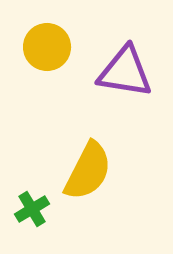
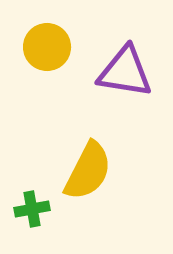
green cross: rotated 20 degrees clockwise
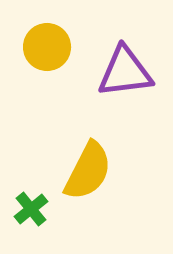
purple triangle: rotated 16 degrees counterclockwise
green cross: moved 1 px left; rotated 28 degrees counterclockwise
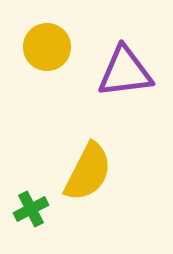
yellow semicircle: moved 1 px down
green cross: rotated 12 degrees clockwise
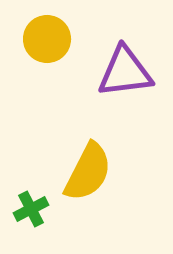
yellow circle: moved 8 px up
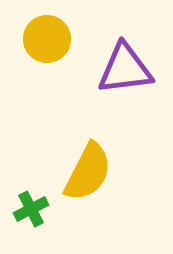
purple triangle: moved 3 px up
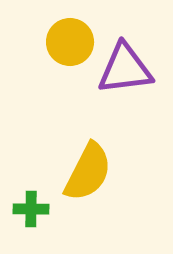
yellow circle: moved 23 px right, 3 px down
green cross: rotated 28 degrees clockwise
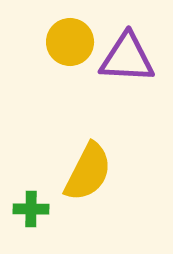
purple triangle: moved 2 px right, 11 px up; rotated 10 degrees clockwise
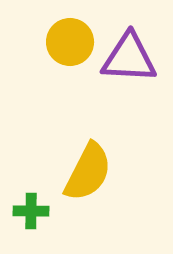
purple triangle: moved 2 px right
green cross: moved 2 px down
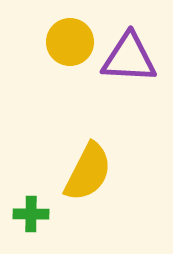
green cross: moved 3 px down
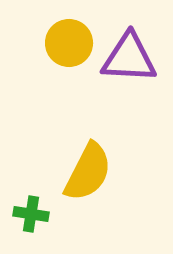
yellow circle: moved 1 px left, 1 px down
green cross: rotated 8 degrees clockwise
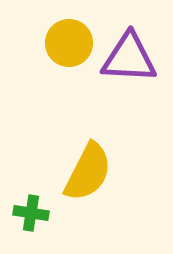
green cross: moved 1 px up
